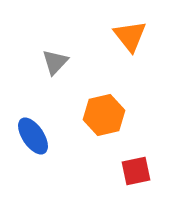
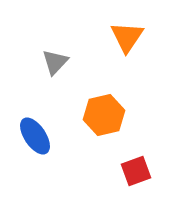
orange triangle: moved 3 px left, 1 px down; rotated 12 degrees clockwise
blue ellipse: moved 2 px right
red square: rotated 8 degrees counterclockwise
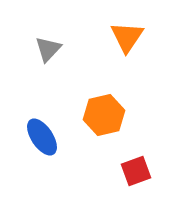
gray triangle: moved 7 px left, 13 px up
blue ellipse: moved 7 px right, 1 px down
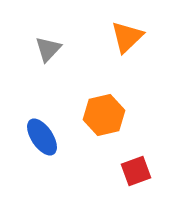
orange triangle: rotated 12 degrees clockwise
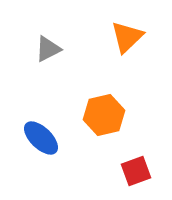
gray triangle: rotated 20 degrees clockwise
blue ellipse: moved 1 px left, 1 px down; rotated 12 degrees counterclockwise
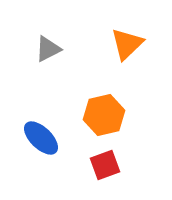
orange triangle: moved 7 px down
red square: moved 31 px left, 6 px up
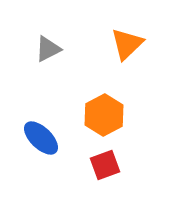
orange hexagon: rotated 15 degrees counterclockwise
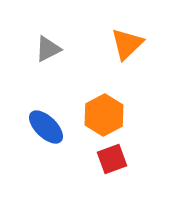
blue ellipse: moved 5 px right, 11 px up
red square: moved 7 px right, 6 px up
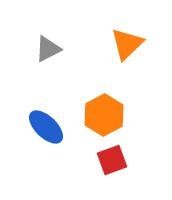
red square: moved 1 px down
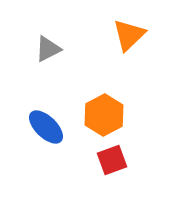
orange triangle: moved 2 px right, 9 px up
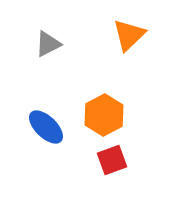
gray triangle: moved 5 px up
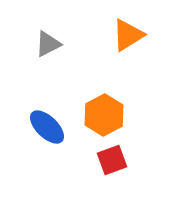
orange triangle: moved 1 px left; rotated 12 degrees clockwise
blue ellipse: moved 1 px right
